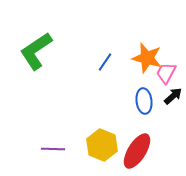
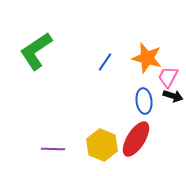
pink trapezoid: moved 2 px right, 4 px down
black arrow: rotated 60 degrees clockwise
red ellipse: moved 1 px left, 12 px up
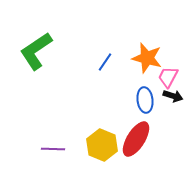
blue ellipse: moved 1 px right, 1 px up
